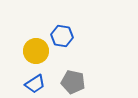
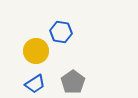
blue hexagon: moved 1 px left, 4 px up
gray pentagon: rotated 25 degrees clockwise
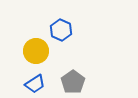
blue hexagon: moved 2 px up; rotated 15 degrees clockwise
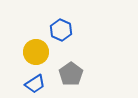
yellow circle: moved 1 px down
gray pentagon: moved 2 px left, 8 px up
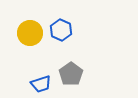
yellow circle: moved 6 px left, 19 px up
blue trapezoid: moved 6 px right; rotated 15 degrees clockwise
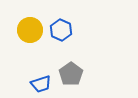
yellow circle: moved 3 px up
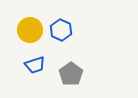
blue trapezoid: moved 6 px left, 19 px up
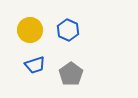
blue hexagon: moved 7 px right
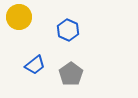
yellow circle: moved 11 px left, 13 px up
blue trapezoid: rotated 20 degrees counterclockwise
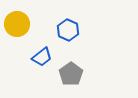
yellow circle: moved 2 px left, 7 px down
blue trapezoid: moved 7 px right, 8 px up
